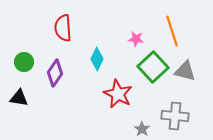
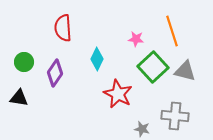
gray star: rotated 21 degrees counterclockwise
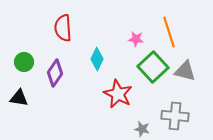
orange line: moved 3 px left, 1 px down
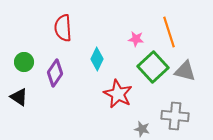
black triangle: moved 1 px up; rotated 24 degrees clockwise
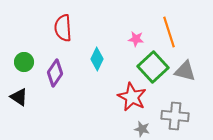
red star: moved 14 px right, 3 px down
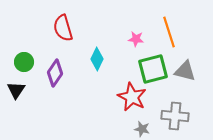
red semicircle: rotated 12 degrees counterclockwise
green square: moved 2 px down; rotated 28 degrees clockwise
black triangle: moved 3 px left, 7 px up; rotated 30 degrees clockwise
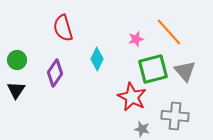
orange line: rotated 24 degrees counterclockwise
pink star: rotated 21 degrees counterclockwise
green circle: moved 7 px left, 2 px up
gray triangle: rotated 35 degrees clockwise
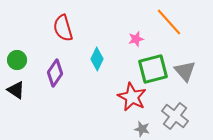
orange line: moved 10 px up
black triangle: rotated 30 degrees counterclockwise
gray cross: rotated 32 degrees clockwise
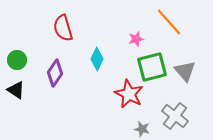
green square: moved 1 px left, 2 px up
red star: moved 3 px left, 3 px up
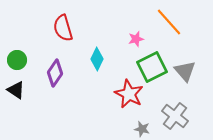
green square: rotated 12 degrees counterclockwise
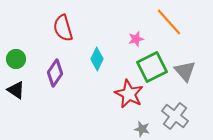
green circle: moved 1 px left, 1 px up
